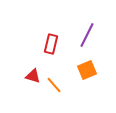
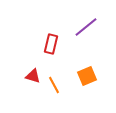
purple line: moved 1 px left, 8 px up; rotated 25 degrees clockwise
orange square: moved 6 px down
orange line: rotated 12 degrees clockwise
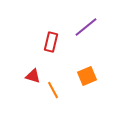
red rectangle: moved 2 px up
orange line: moved 1 px left, 5 px down
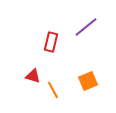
orange square: moved 1 px right, 5 px down
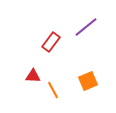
red rectangle: rotated 24 degrees clockwise
red triangle: rotated 14 degrees counterclockwise
